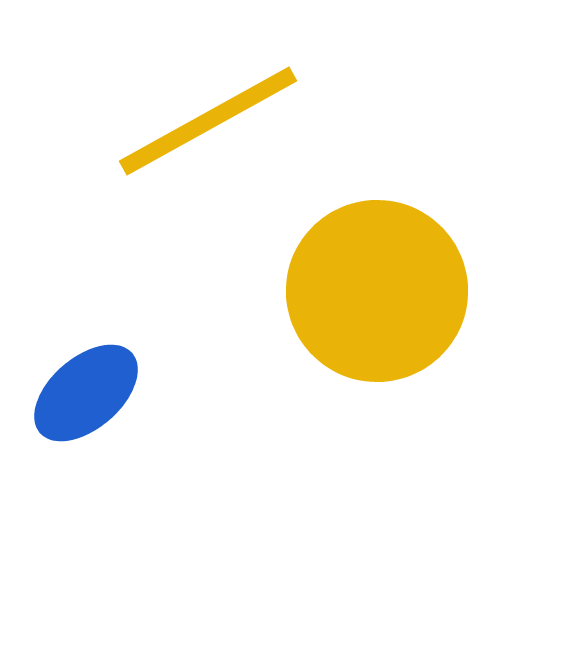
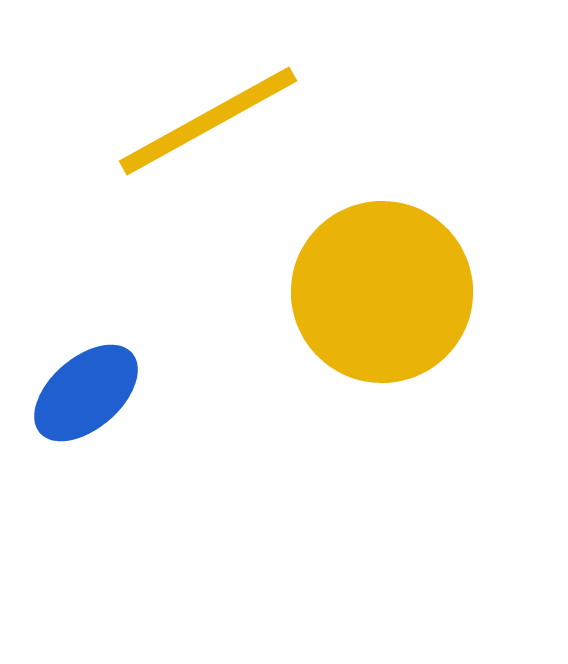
yellow circle: moved 5 px right, 1 px down
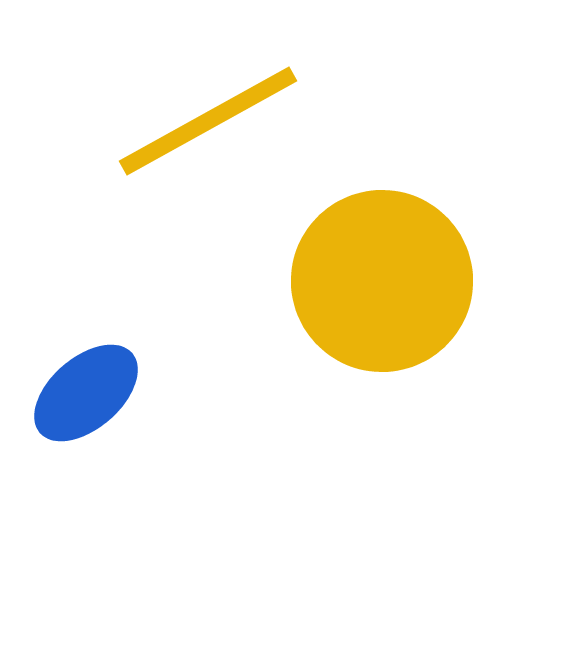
yellow circle: moved 11 px up
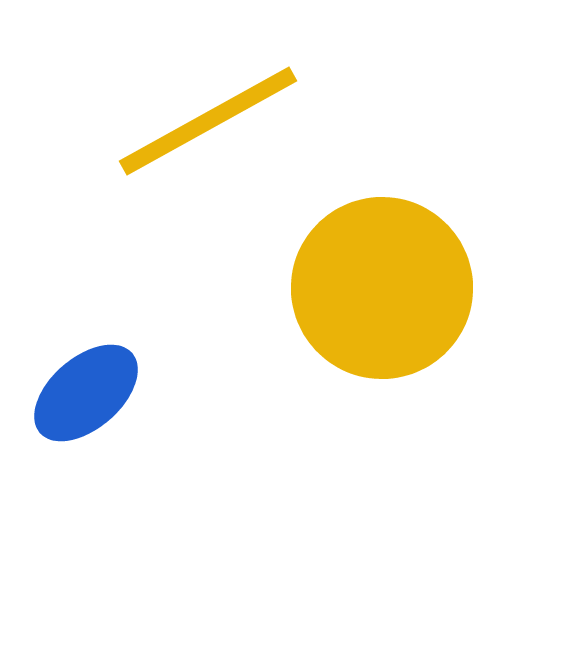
yellow circle: moved 7 px down
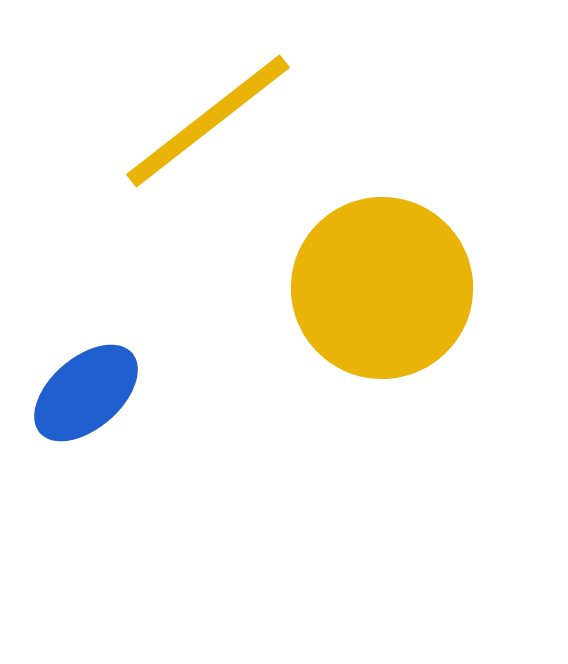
yellow line: rotated 9 degrees counterclockwise
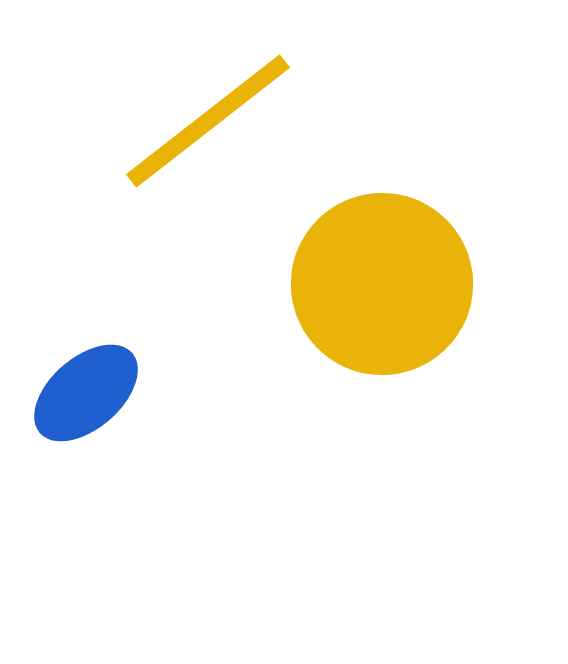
yellow circle: moved 4 px up
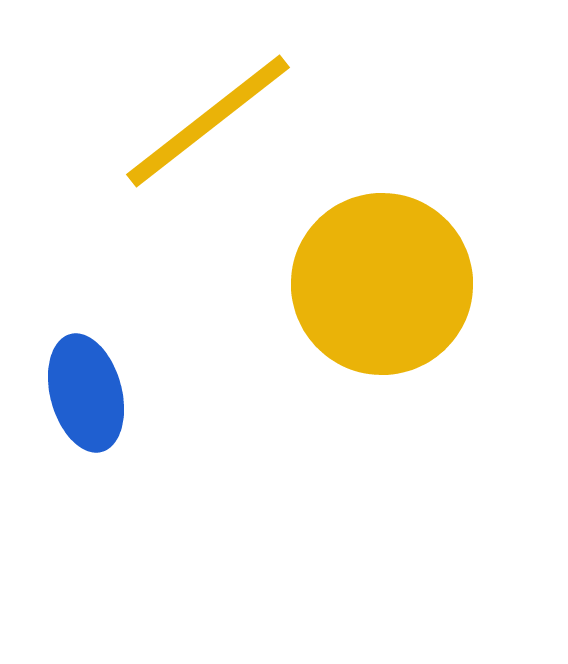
blue ellipse: rotated 64 degrees counterclockwise
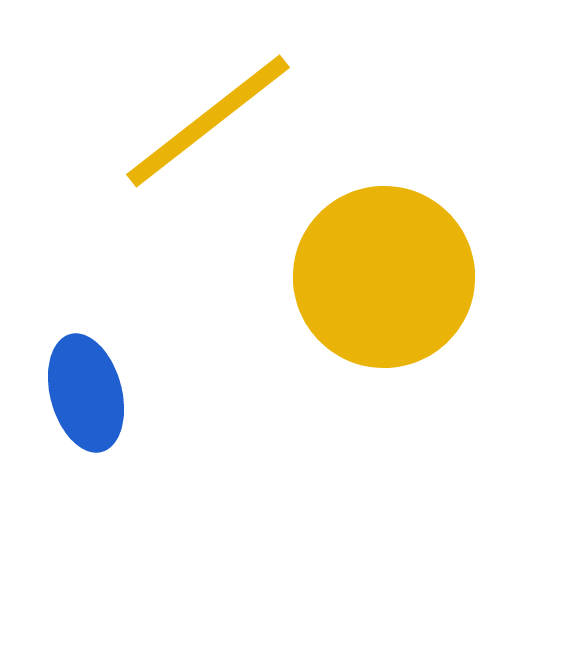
yellow circle: moved 2 px right, 7 px up
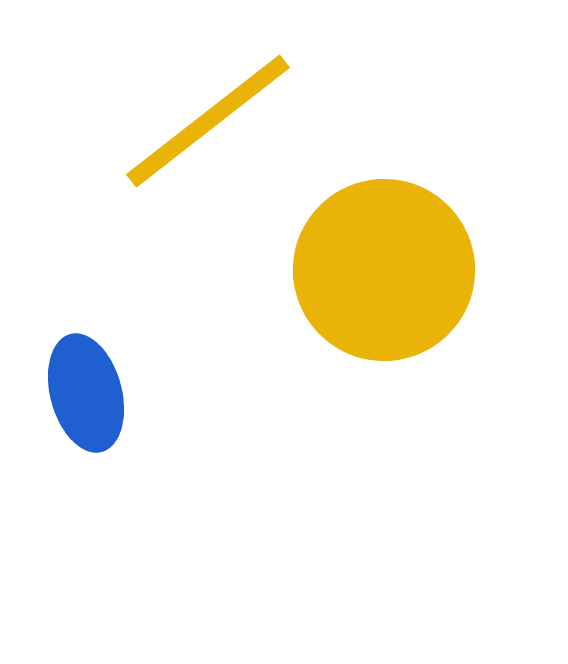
yellow circle: moved 7 px up
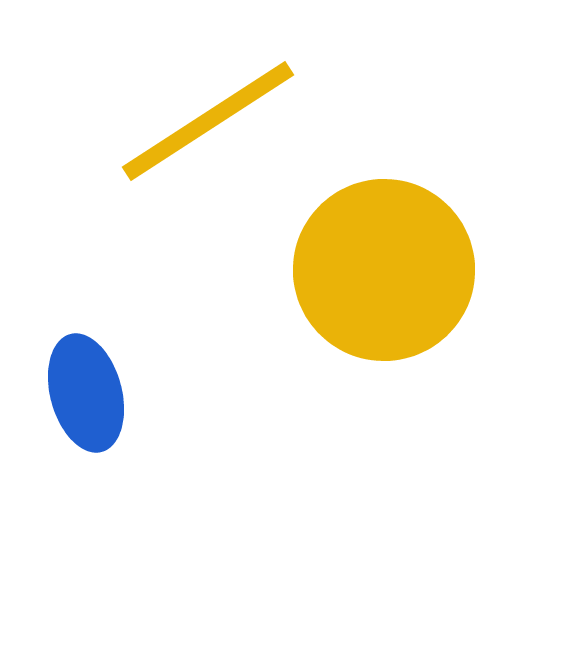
yellow line: rotated 5 degrees clockwise
